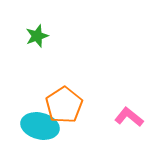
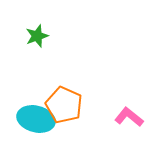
orange pentagon: rotated 15 degrees counterclockwise
cyan ellipse: moved 4 px left, 7 px up
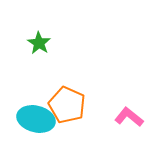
green star: moved 2 px right, 7 px down; rotated 20 degrees counterclockwise
orange pentagon: moved 3 px right
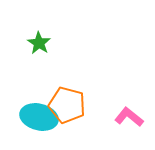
orange pentagon: rotated 9 degrees counterclockwise
cyan ellipse: moved 3 px right, 2 px up
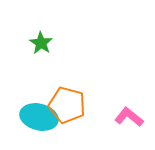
green star: moved 2 px right
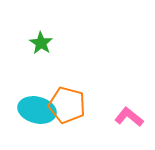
cyan ellipse: moved 2 px left, 7 px up
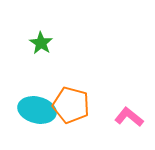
orange pentagon: moved 4 px right
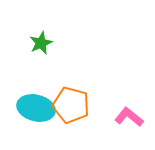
green star: rotated 15 degrees clockwise
cyan ellipse: moved 1 px left, 2 px up
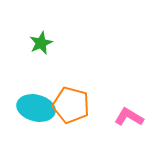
pink L-shape: rotated 8 degrees counterclockwise
